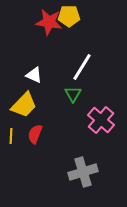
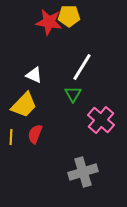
yellow line: moved 1 px down
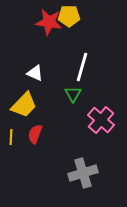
white line: rotated 16 degrees counterclockwise
white triangle: moved 1 px right, 2 px up
gray cross: moved 1 px down
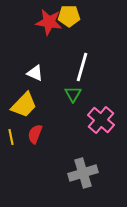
yellow line: rotated 14 degrees counterclockwise
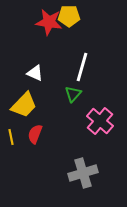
green triangle: rotated 12 degrees clockwise
pink cross: moved 1 px left, 1 px down
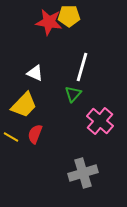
yellow line: rotated 49 degrees counterclockwise
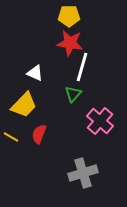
red star: moved 21 px right, 21 px down
red semicircle: moved 4 px right
